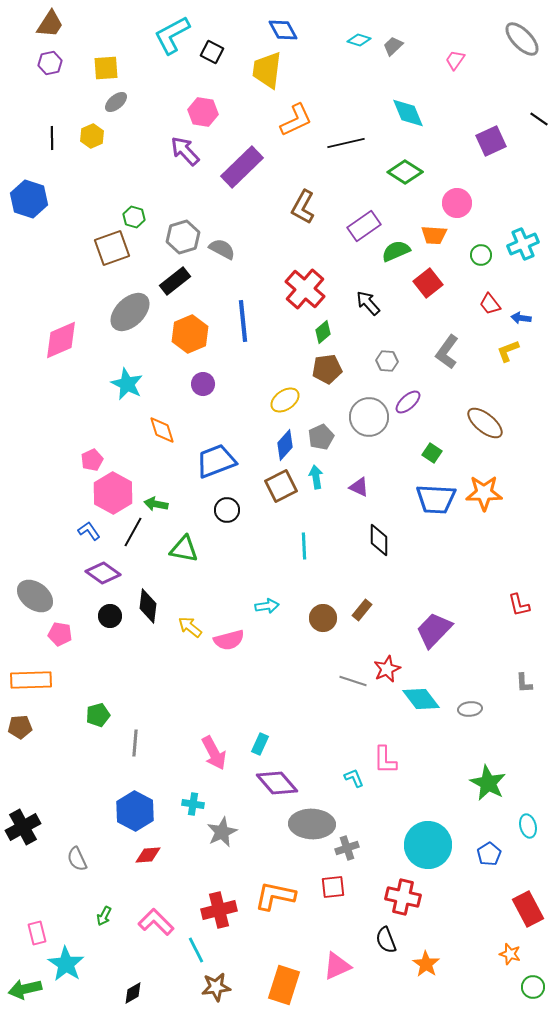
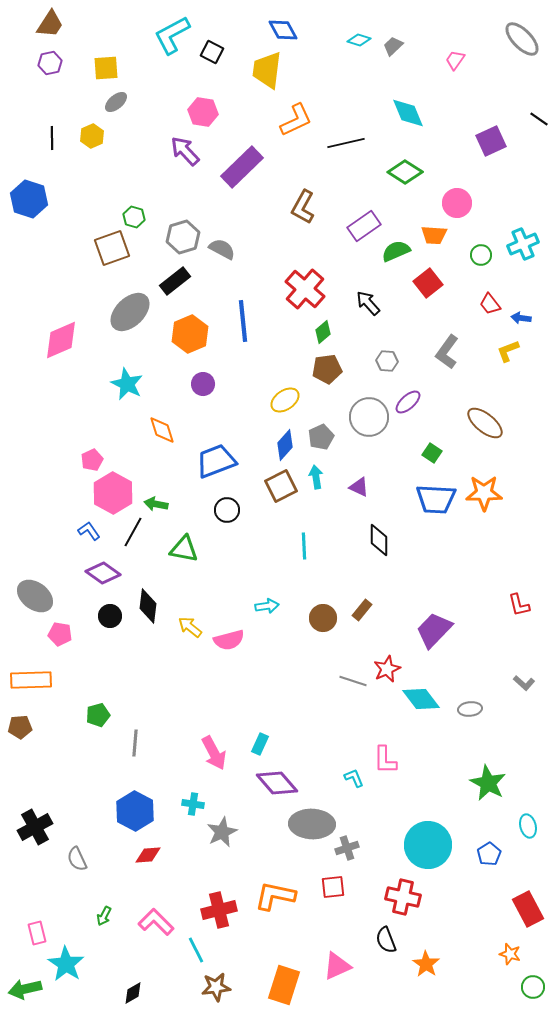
gray L-shape at (524, 683): rotated 45 degrees counterclockwise
black cross at (23, 827): moved 12 px right
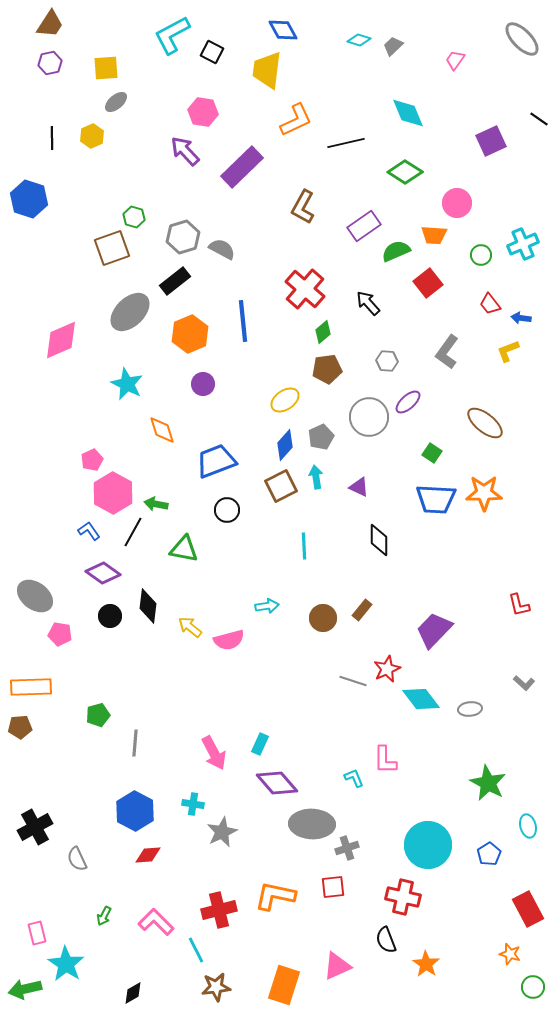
orange rectangle at (31, 680): moved 7 px down
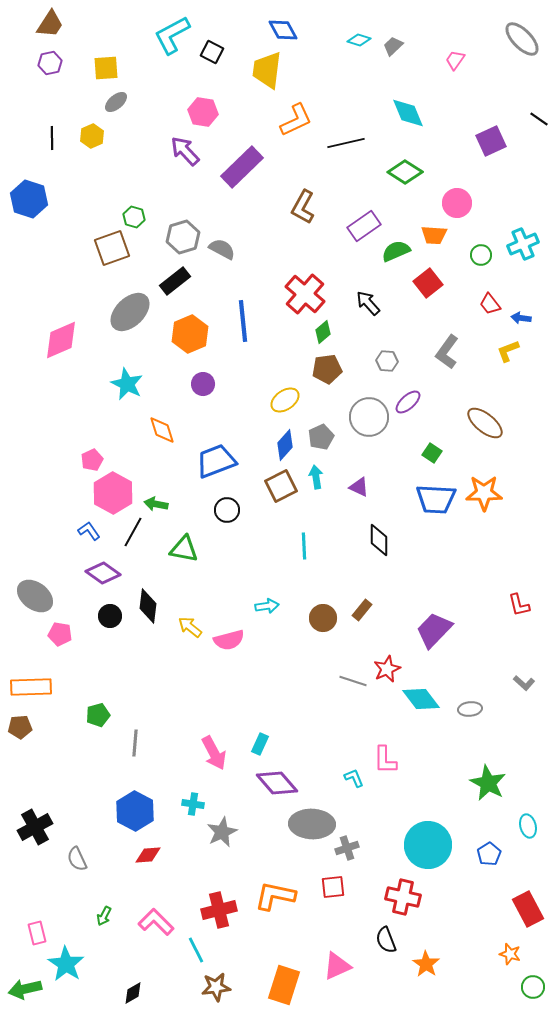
red cross at (305, 289): moved 5 px down
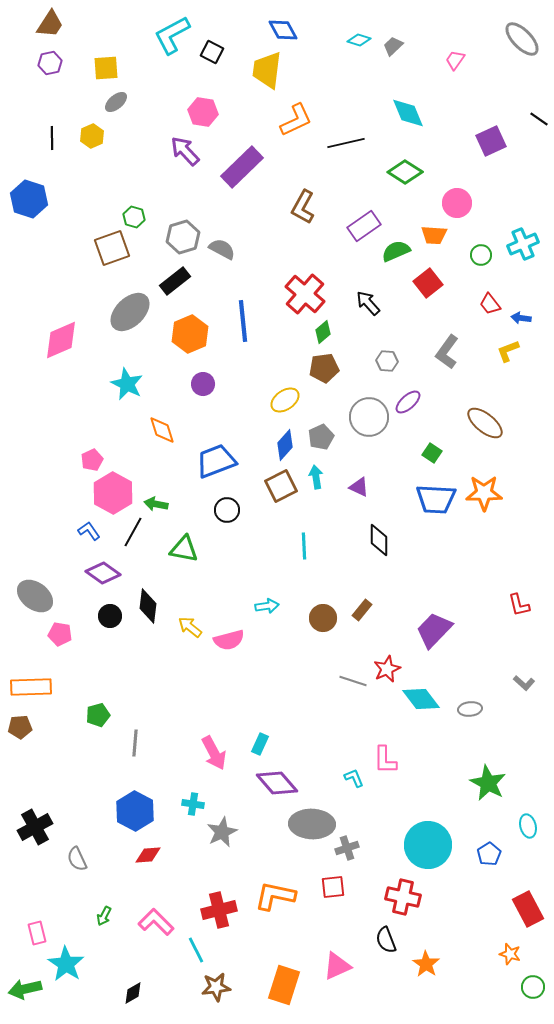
brown pentagon at (327, 369): moved 3 px left, 1 px up
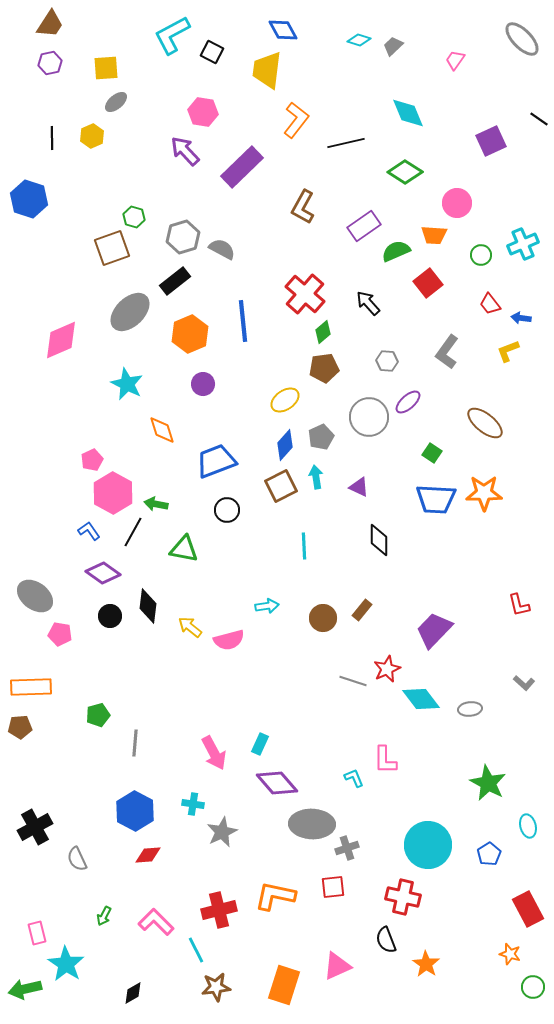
orange L-shape at (296, 120): rotated 27 degrees counterclockwise
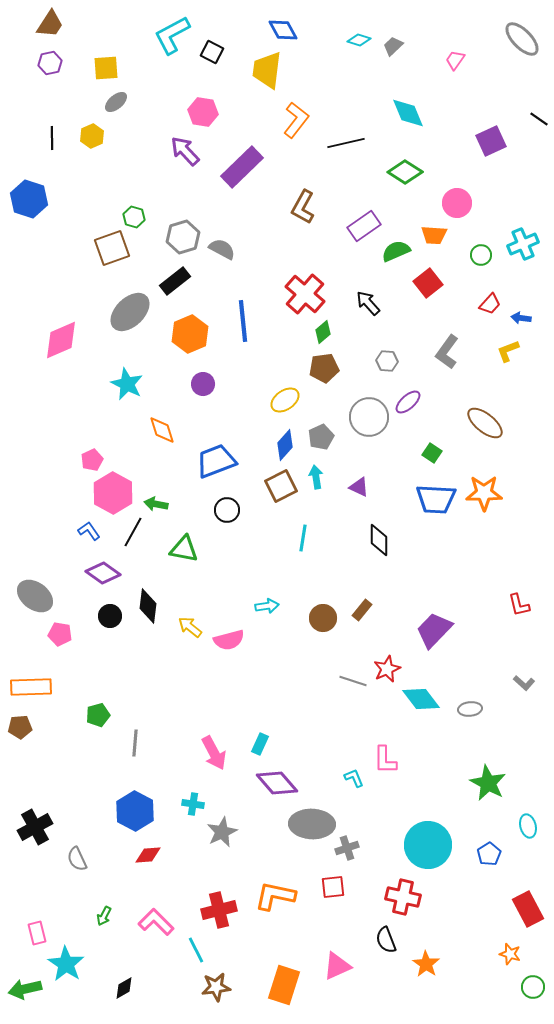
red trapezoid at (490, 304): rotated 100 degrees counterclockwise
cyan line at (304, 546): moved 1 px left, 8 px up; rotated 12 degrees clockwise
black diamond at (133, 993): moved 9 px left, 5 px up
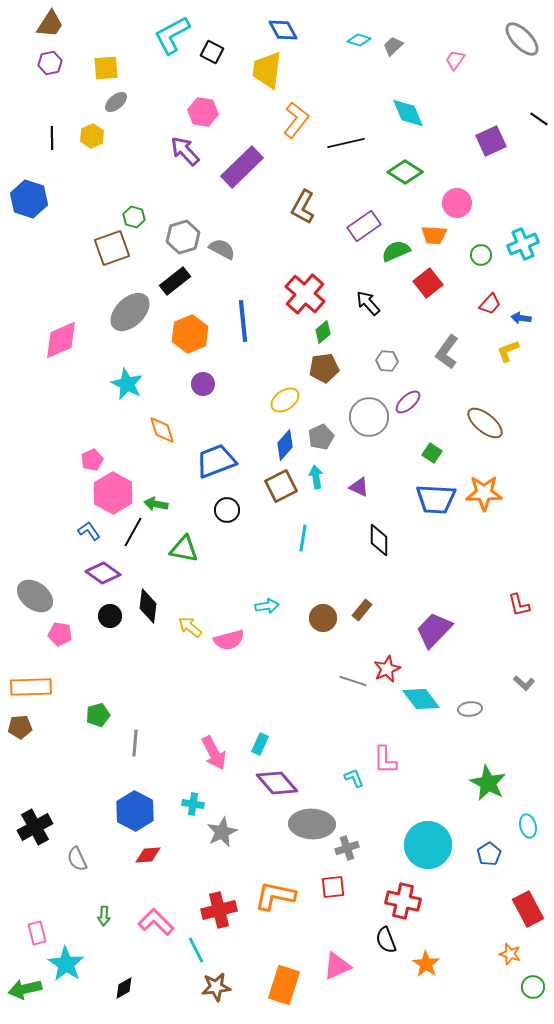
red cross at (403, 897): moved 4 px down
green arrow at (104, 916): rotated 24 degrees counterclockwise
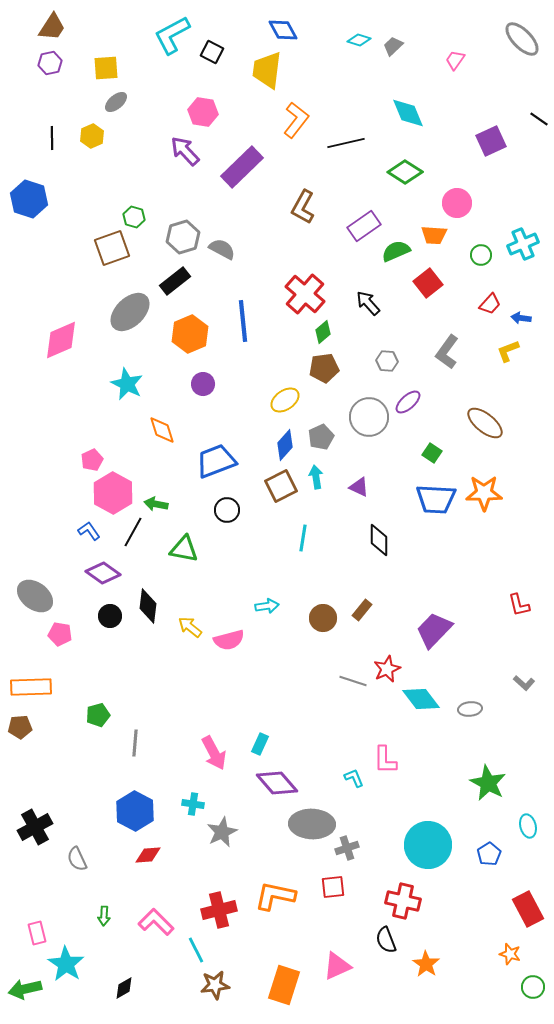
brown trapezoid at (50, 24): moved 2 px right, 3 px down
brown star at (216, 987): moved 1 px left, 2 px up
